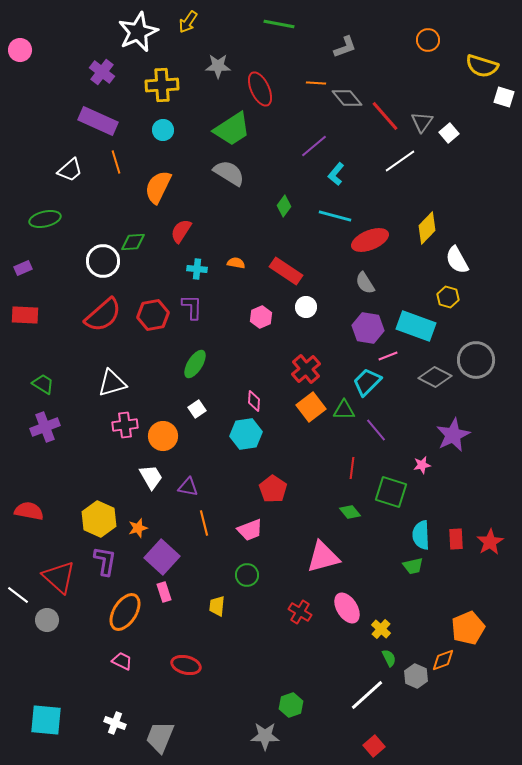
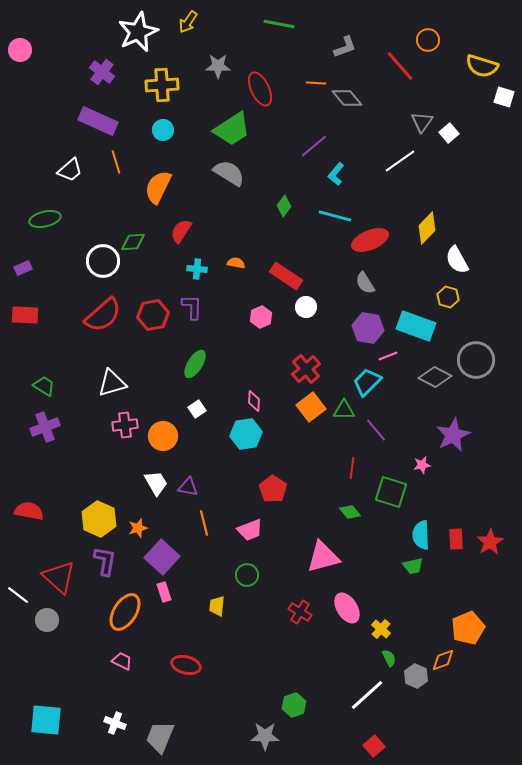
red line at (385, 116): moved 15 px right, 50 px up
red rectangle at (286, 271): moved 5 px down
green trapezoid at (43, 384): moved 1 px right, 2 px down
white trapezoid at (151, 477): moved 5 px right, 6 px down
green hexagon at (291, 705): moved 3 px right
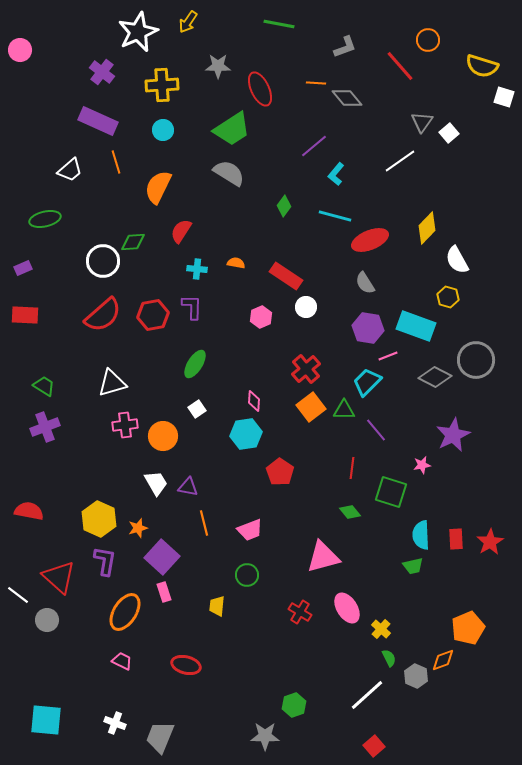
red pentagon at (273, 489): moved 7 px right, 17 px up
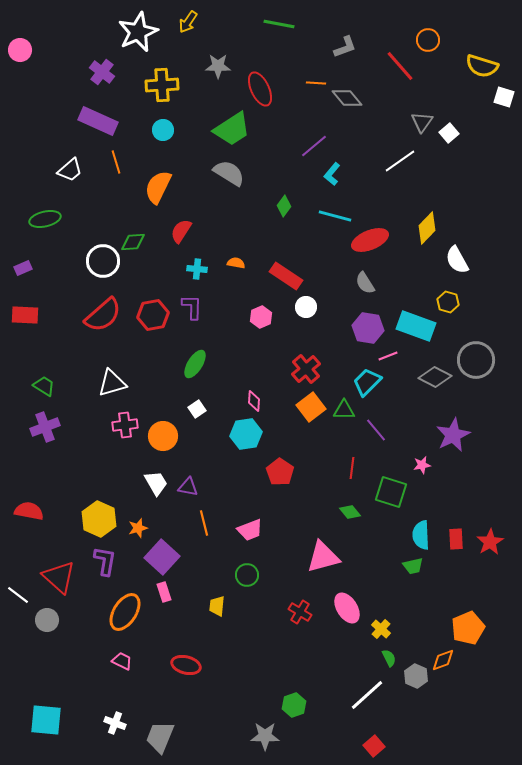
cyan L-shape at (336, 174): moved 4 px left
yellow hexagon at (448, 297): moved 5 px down
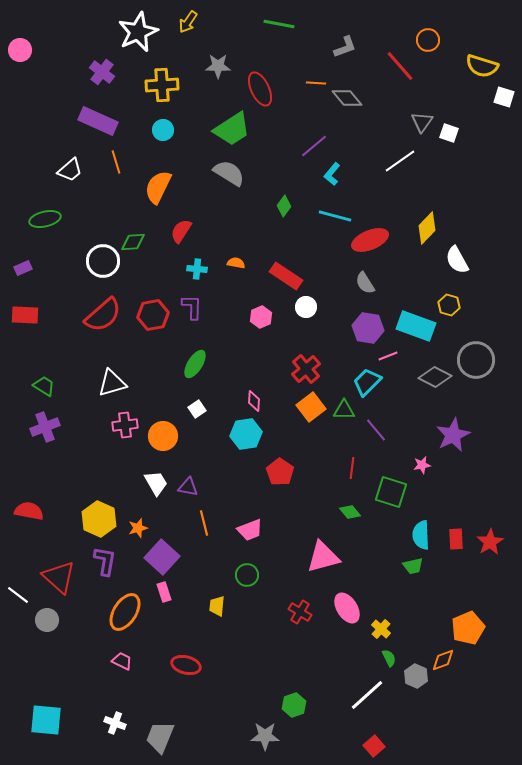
white square at (449, 133): rotated 30 degrees counterclockwise
yellow hexagon at (448, 302): moved 1 px right, 3 px down
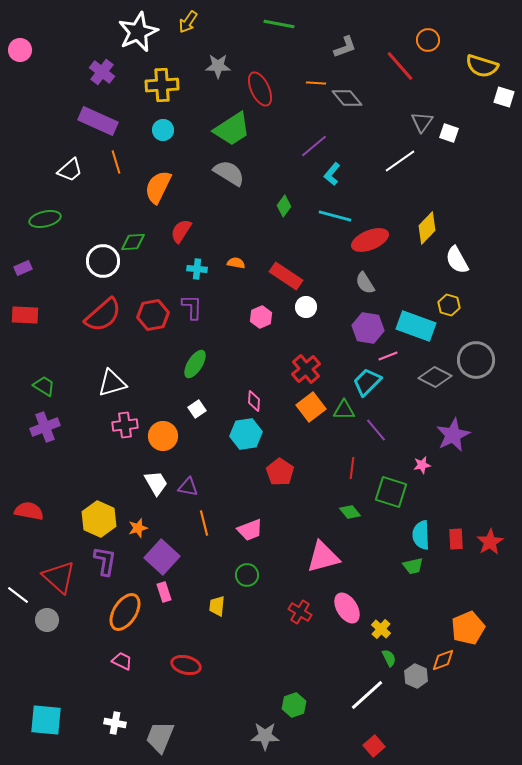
white cross at (115, 723): rotated 10 degrees counterclockwise
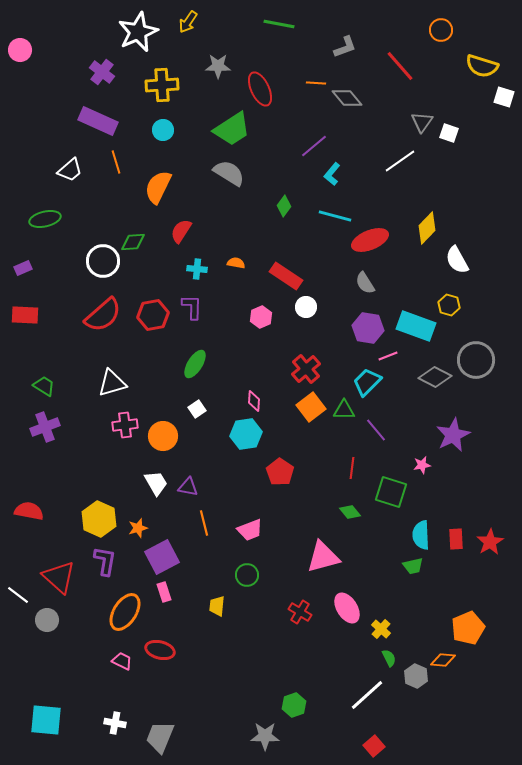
orange circle at (428, 40): moved 13 px right, 10 px up
purple square at (162, 557): rotated 20 degrees clockwise
orange diamond at (443, 660): rotated 25 degrees clockwise
red ellipse at (186, 665): moved 26 px left, 15 px up
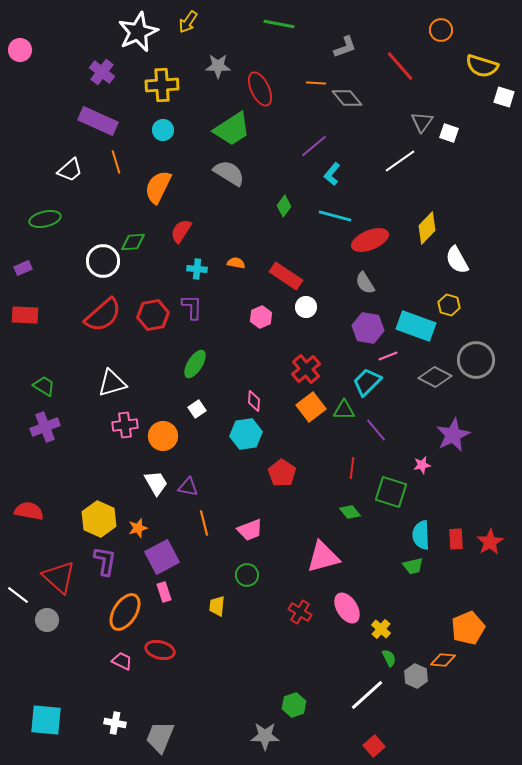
red pentagon at (280, 472): moved 2 px right, 1 px down
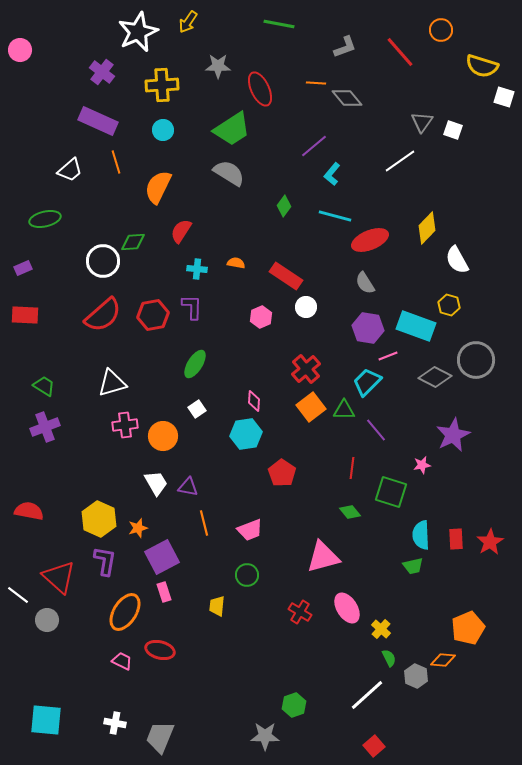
red line at (400, 66): moved 14 px up
white square at (449, 133): moved 4 px right, 3 px up
